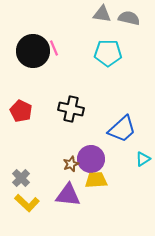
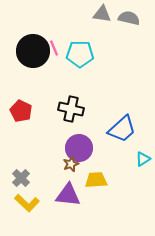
cyan pentagon: moved 28 px left, 1 px down
purple circle: moved 12 px left, 11 px up
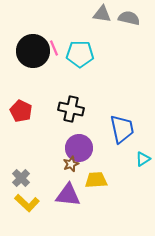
blue trapezoid: rotated 60 degrees counterclockwise
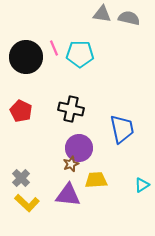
black circle: moved 7 px left, 6 px down
cyan triangle: moved 1 px left, 26 px down
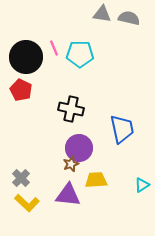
red pentagon: moved 21 px up
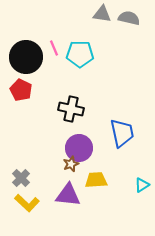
blue trapezoid: moved 4 px down
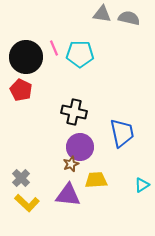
black cross: moved 3 px right, 3 px down
purple circle: moved 1 px right, 1 px up
